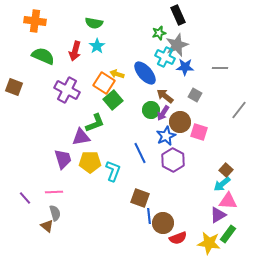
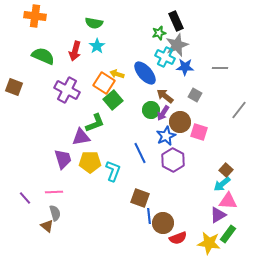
black rectangle at (178, 15): moved 2 px left, 6 px down
orange cross at (35, 21): moved 5 px up
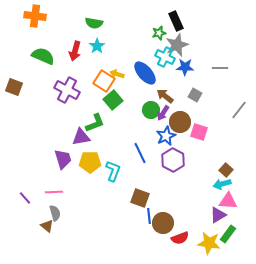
orange square at (104, 83): moved 2 px up
cyan arrow at (222, 184): rotated 24 degrees clockwise
red semicircle at (178, 238): moved 2 px right
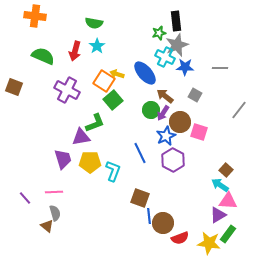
black rectangle at (176, 21): rotated 18 degrees clockwise
cyan arrow at (222, 184): moved 2 px left, 1 px down; rotated 48 degrees clockwise
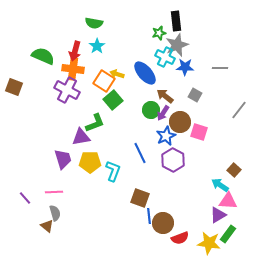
orange cross at (35, 16): moved 38 px right, 53 px down
brown square at (226, 170): moved 8 px right
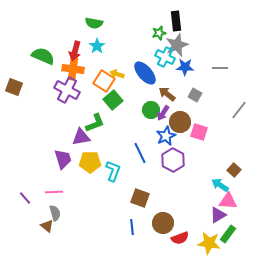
brown arrow at (165, 96): moved 2 px right, 2 px up
blue line at (149, 216): moved 17 px left, 11 px down
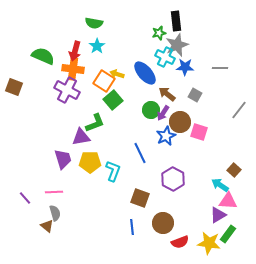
purple hexagon at (173, 160): moved 19 px down
red semicircle at (180, 238): moved 4 px down
